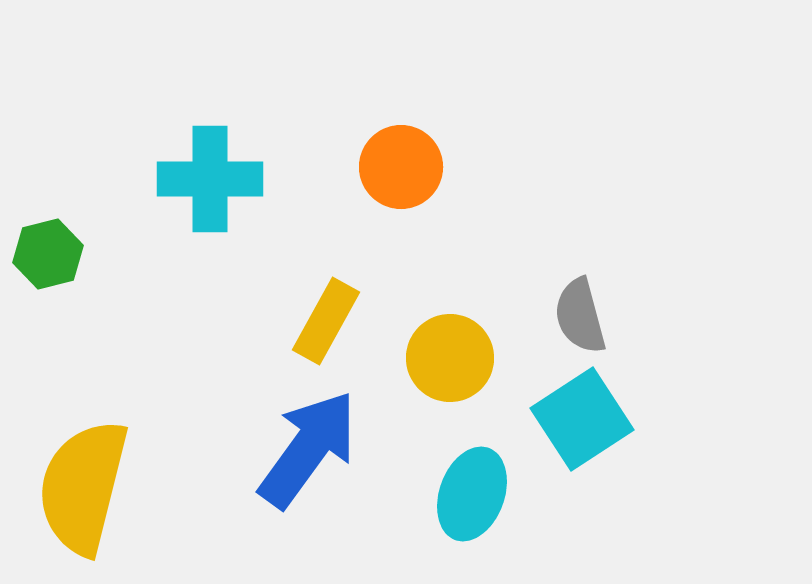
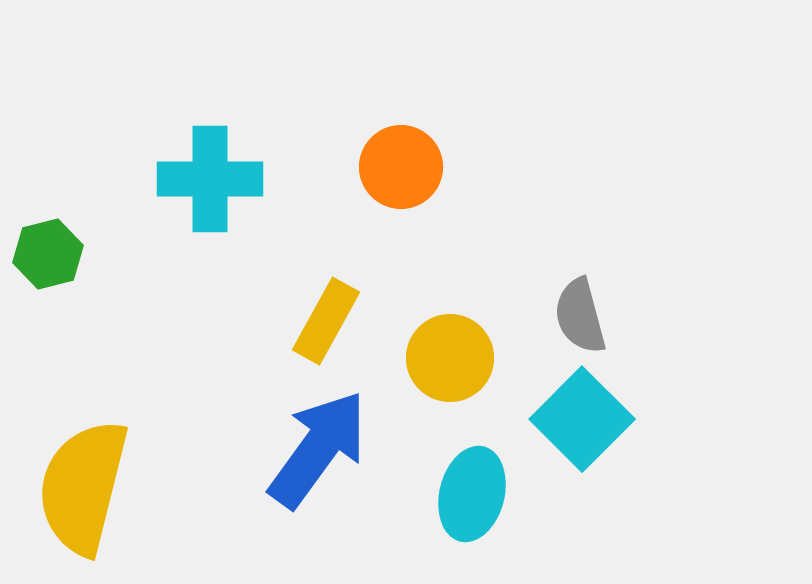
cyan square: rotated 12 degrees counterclockwise
blue arrow: moved 10 px right
cyan ellipse: rotated 6 degrees counterclockwise
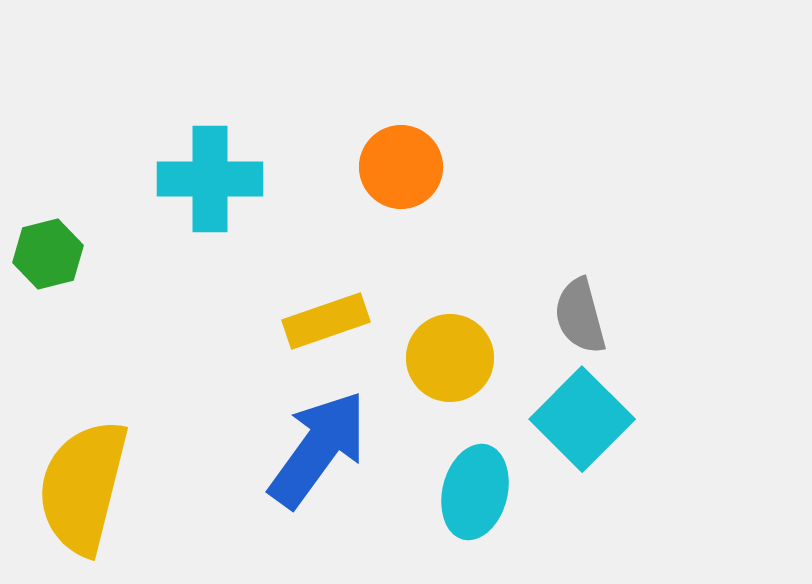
yellow rectangle: rotated 42 degrees clockwise
cyan ellipse: moved 3 px right, 2 px up
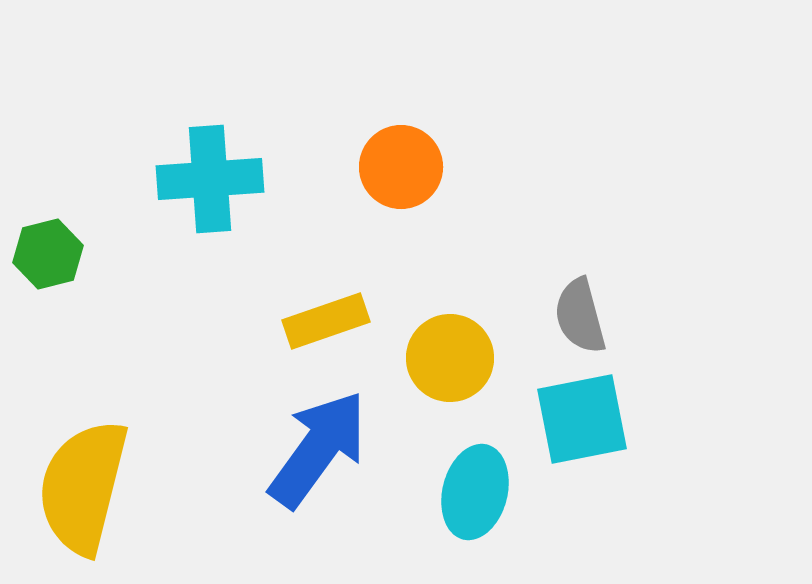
cyan cross: rotated 4 degrees counterclockwise
cyan square: rotated 34 degrees clockwise
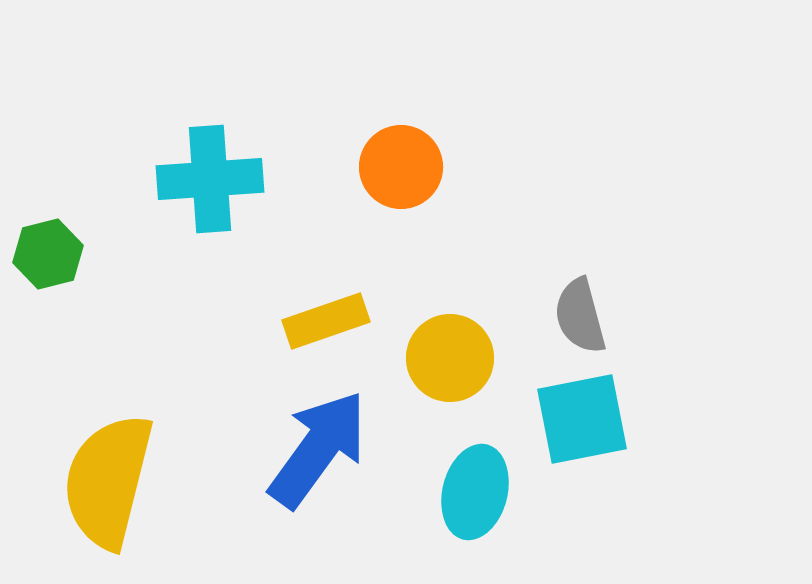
yellow semicircle: moved 25 px right, 6 px up
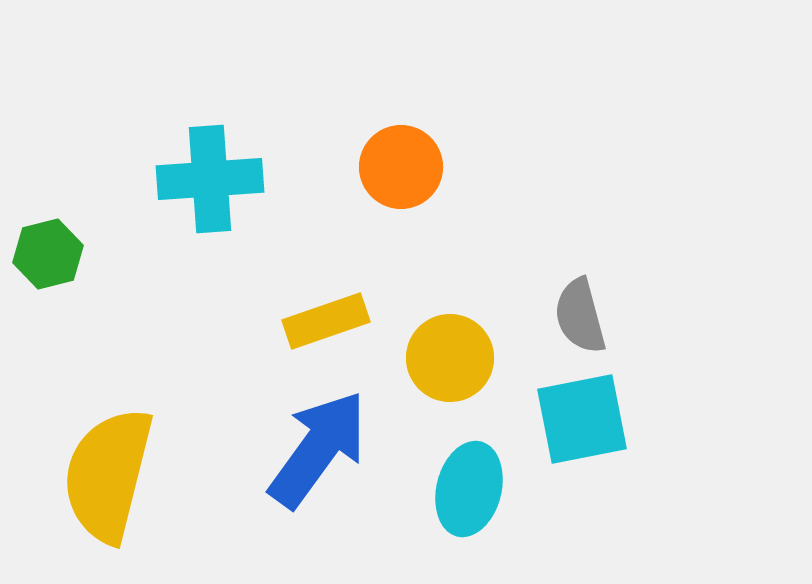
yellow semicircle: moved 6 px up
cyan ellipse: moved 6 px left, 3 px up
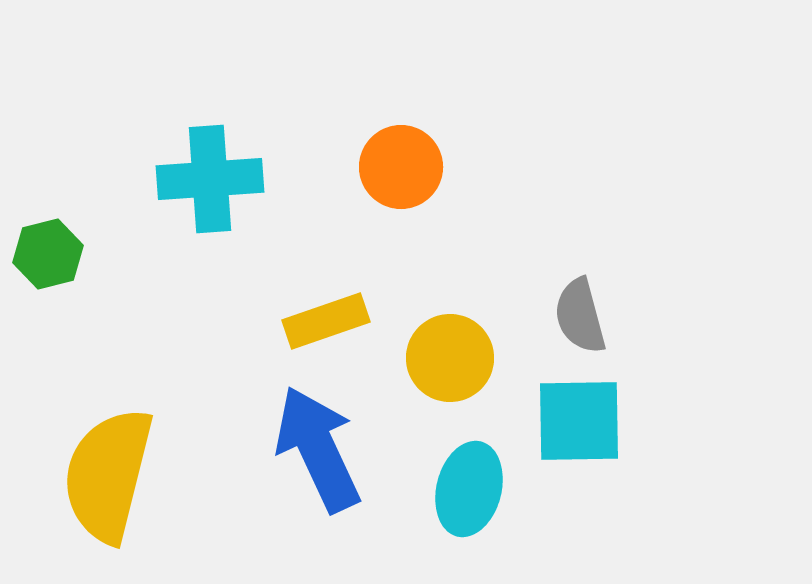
cyan square: moved 3 px left, 2 px down; rotated 10 degrees clockwise
blue arrow: rotated 61 degrees counterclockwise
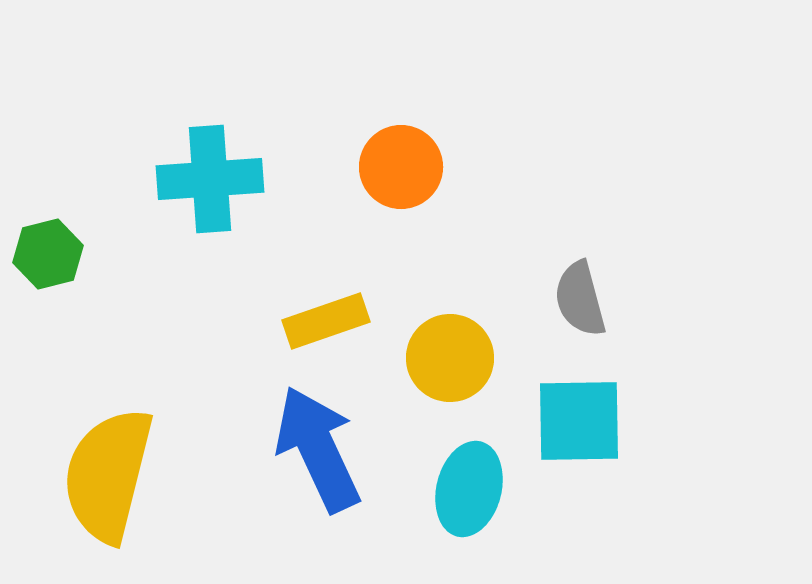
gray semicircle: moved 17 px up
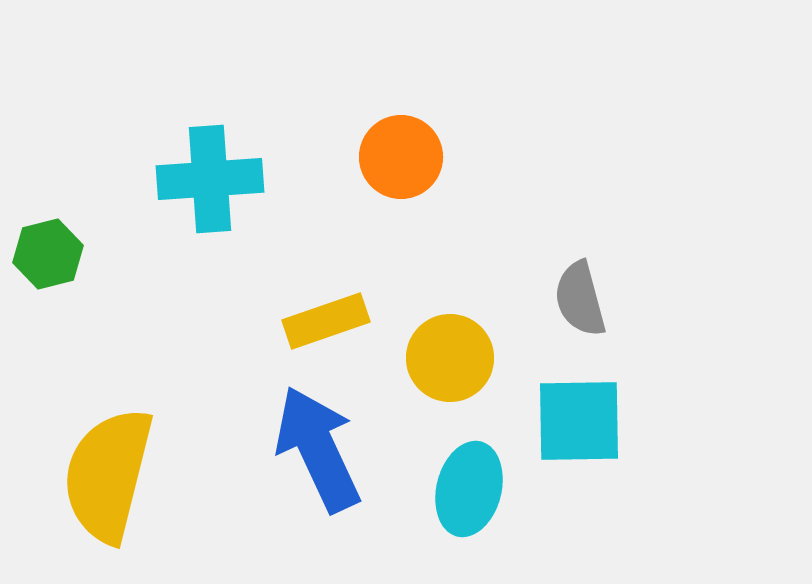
orange circle: moved 10 px up
